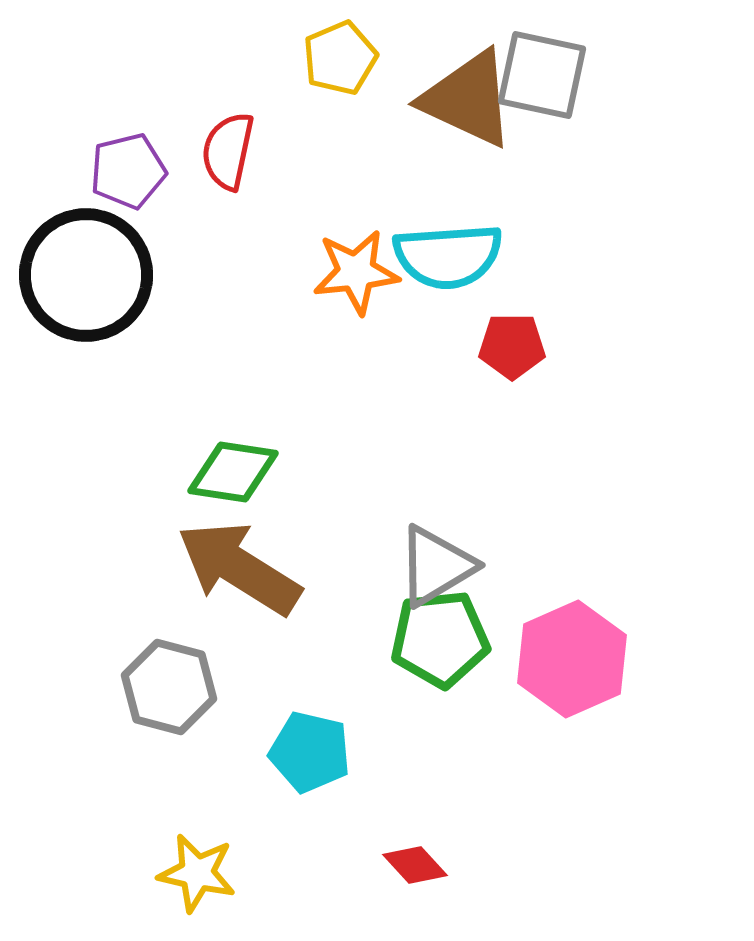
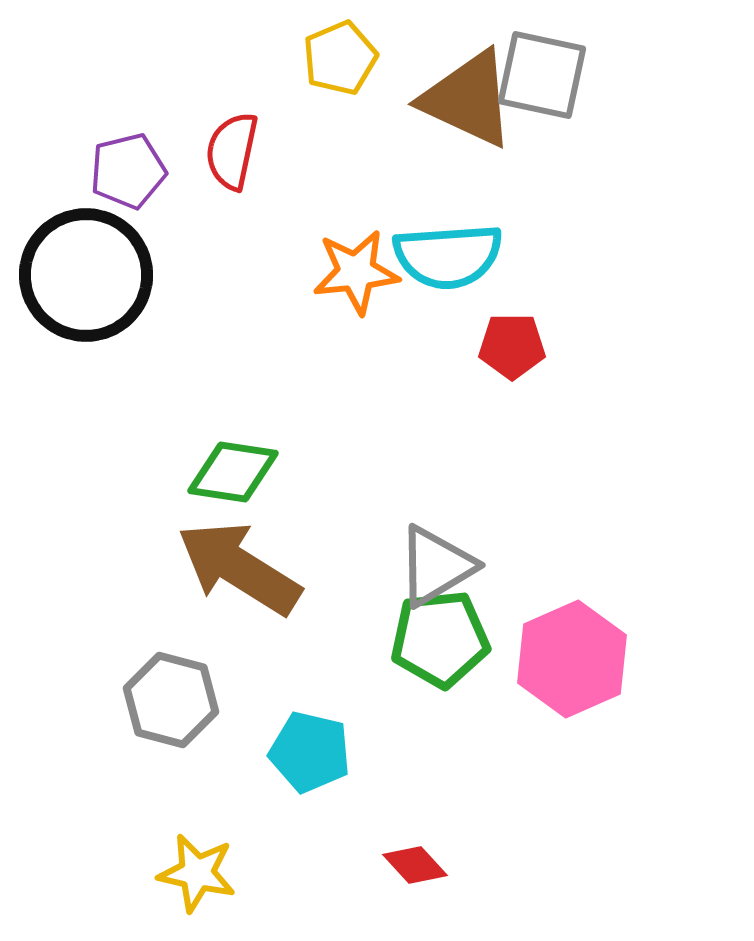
red semicircle: moved 4 px right
gray hexagon: moved 2 px right, 13 px down
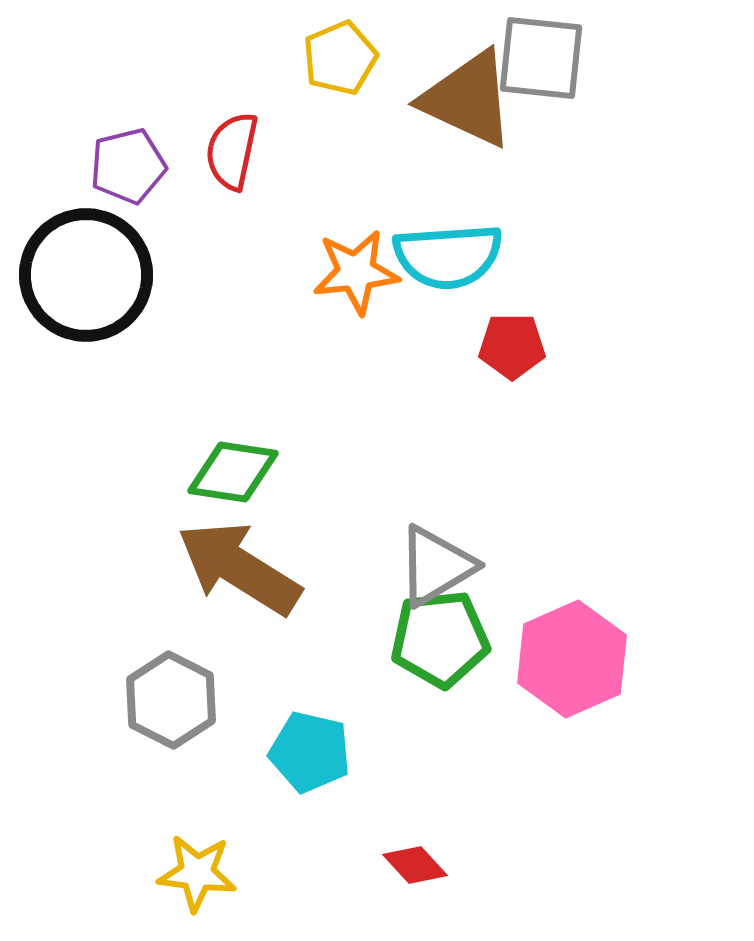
gray square: moved 1 px left, 17 px up; rotated 6 degrees counterclockwise
purple pentagon: moved 5 px up
gray hexagon: rotated 12 degrees clockwise
yellow star: rotated 6 degrees counterclockwise
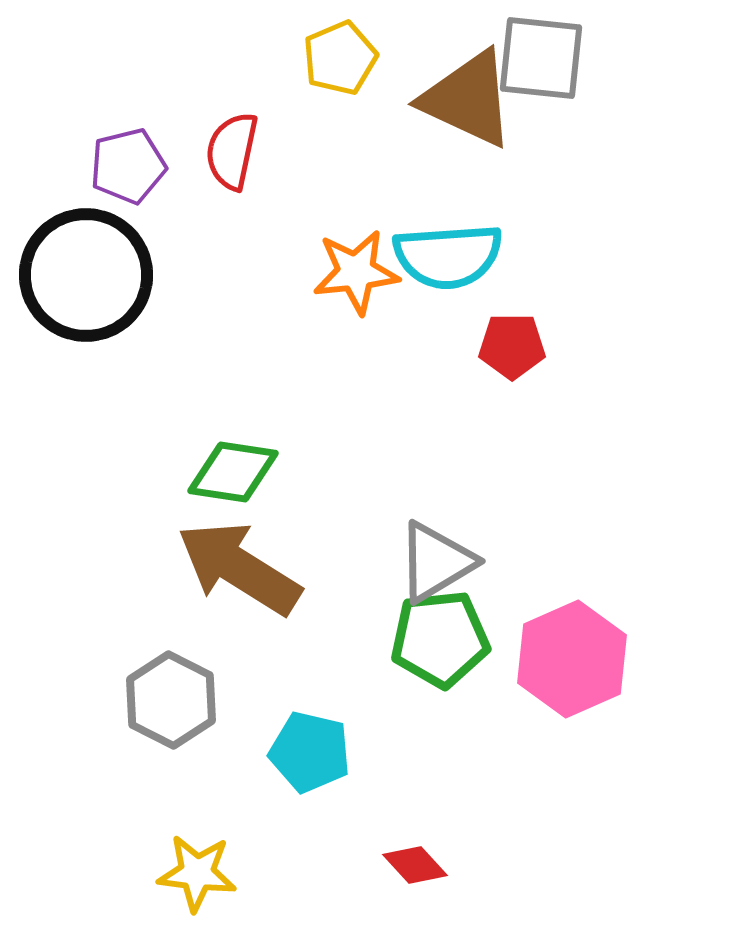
gray triangle: moved 4 px up
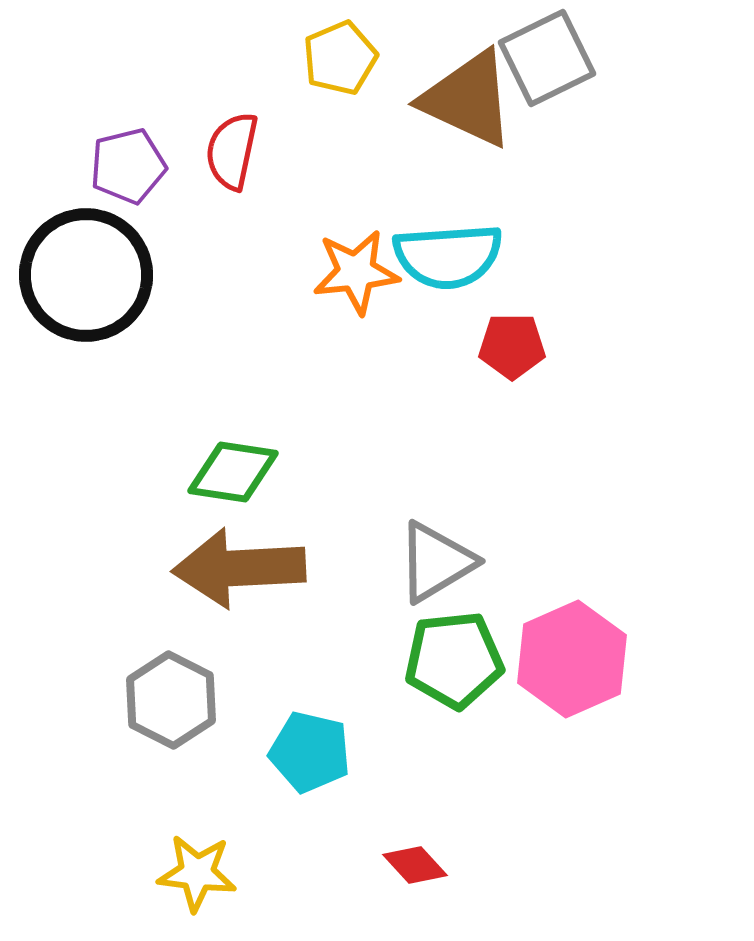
gray square: moved 6 px right; rotated 32 degrees counterclockwise
brown arrow: rotated 35 degrees counterclockwise
green pentagon: moved 14 px right, 21 px down
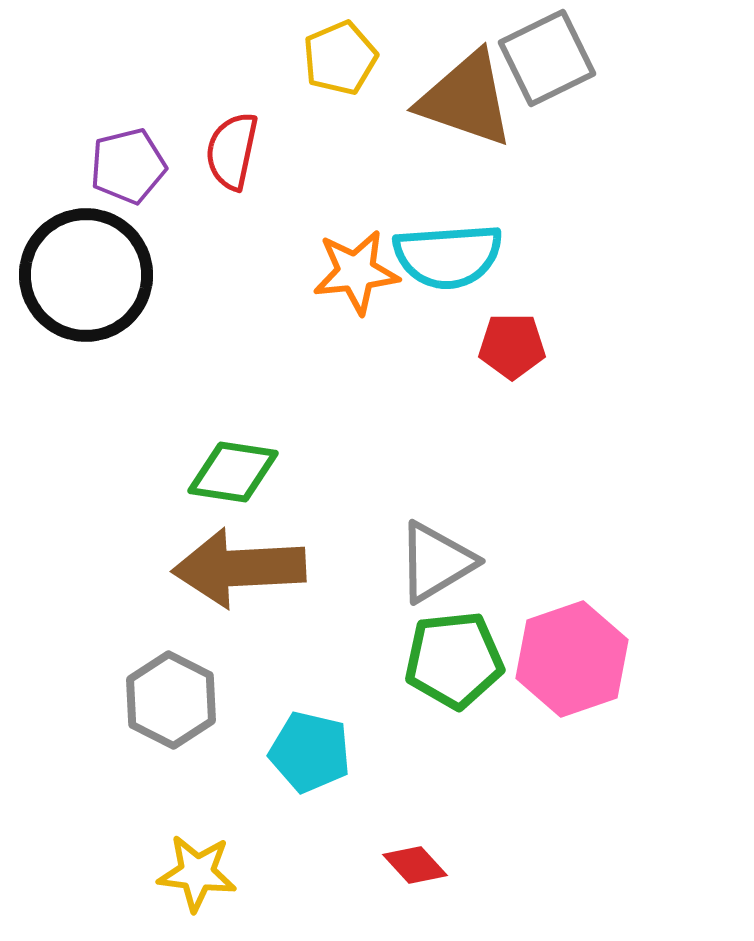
brown triangle: moved 2 px left; rotated 6 degrees counterclockwise
pink hexagon: rotated 5 degrees clockwise
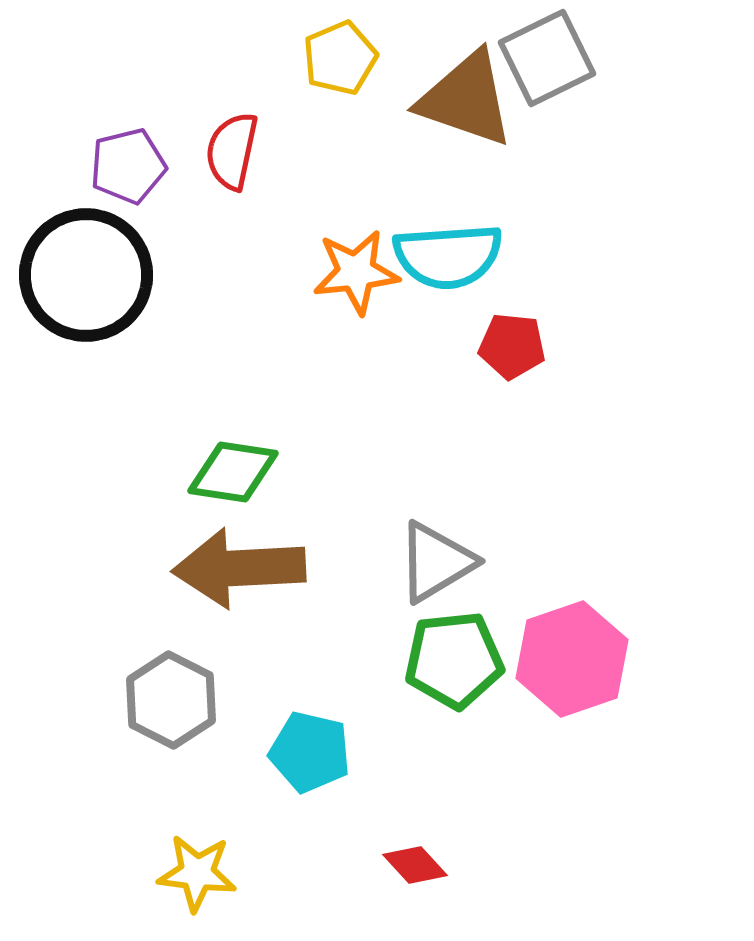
red pentagon: rotated 6 degrees clockwise
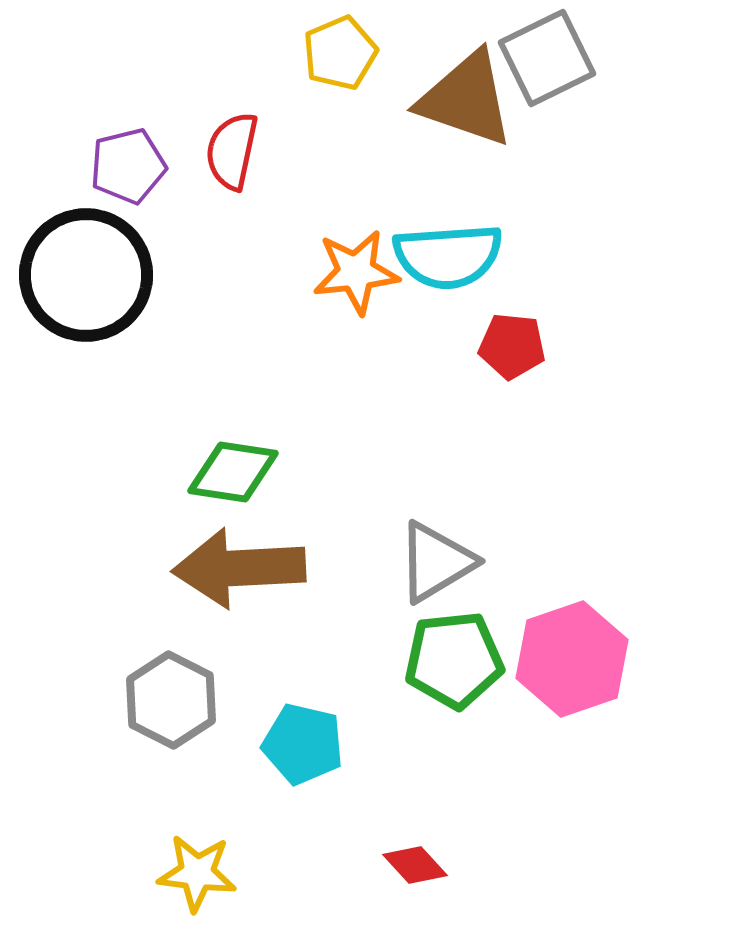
yellow pentagon: moved 5 px up
cyan pentagon: moved 7 px left, 8 px up
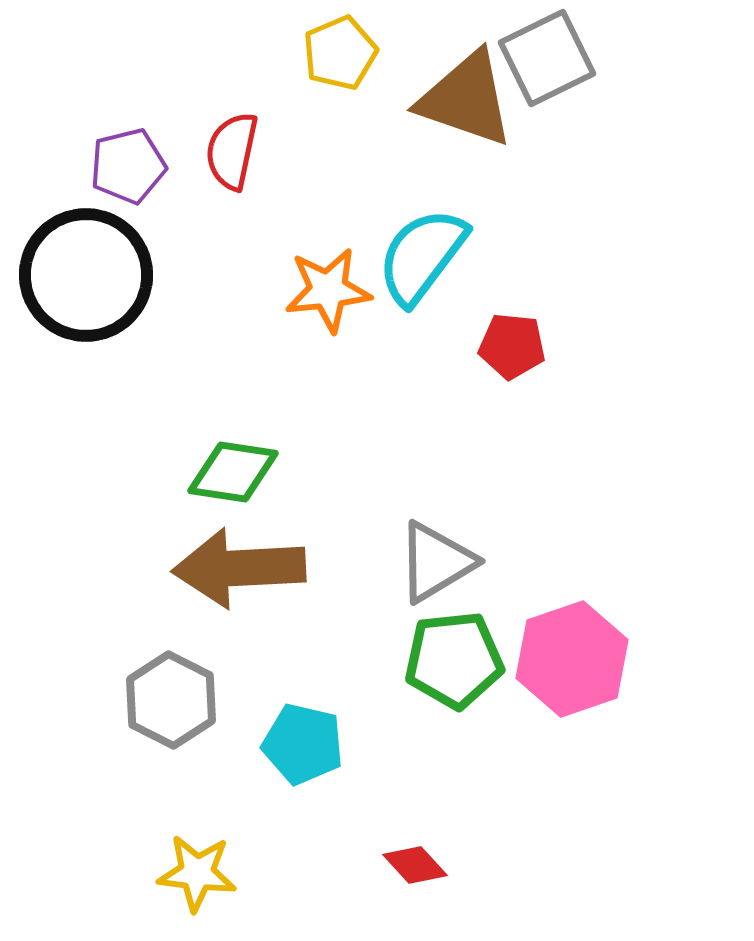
cyan semicircle: moved 26 px left; rotated 131 degrees clockwise
orange star: moved 28 px left, 18 px down
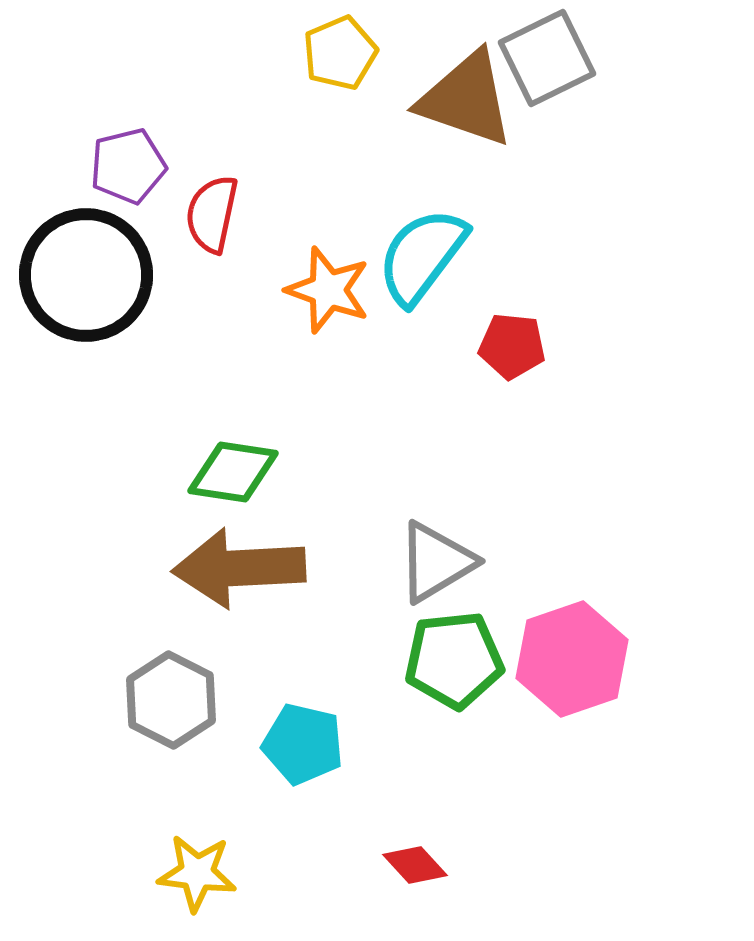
red semicircle: moved 20 px left, 63 px down
orange star: rotated 26 degrees clockwise
